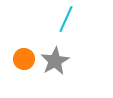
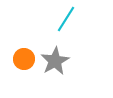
cyan line: rotated 8 degrees clockwise
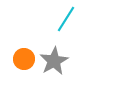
gray star: moved 1 px left
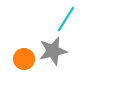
gray star: moved 1 px left, 10 px up; rotated 16 degrees clockwise
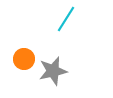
gray star: moved 20 px down
